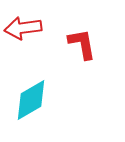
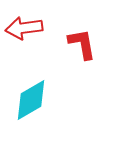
red arrow: moved 1 px right
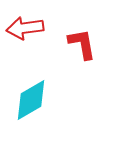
red arrow: moved 1 px right
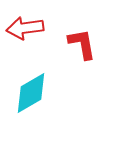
cyan diamond: moved 7 px up
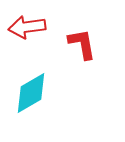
red arrow: moved 2 px right, 1 px up
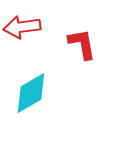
red arrow: moved 5 px left
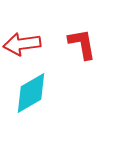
red arrow: moved 17 px down
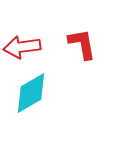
red arrow: moved 3 px down
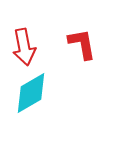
red arrow: moved 2 px right; rotated 93 degrees counterclockwise
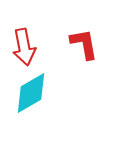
red L-shape: moved 2 px right
